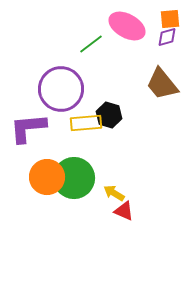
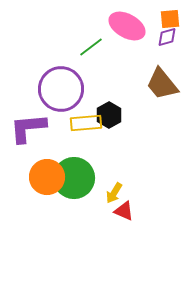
green line: moved 3 px down
black hexagon: rotated 15 degrees clockwise
yellow arrow: rotated 90 degrees counterclockwise
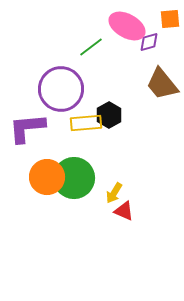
purple diamond: moved 18 px left, 5 px down
purple L-shape: moved 1 px left
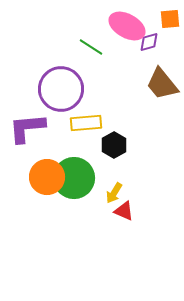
green line: rotated 70 degrees clockwise
black hexagon: moved 5 px right, 30 px down
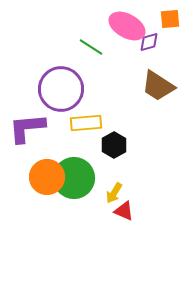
brown trapezoid: moved 4 px left, 2 px down; rotated 18 degrees counterclockwise
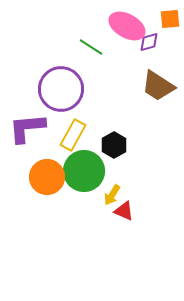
yellow rectangle: moved 13 px left, 12 px down; rotated 56 degrees counterclockwise
green circle: moved 10 px right, 7 px up
yellow arrow: moved 2 px left, 2 px down
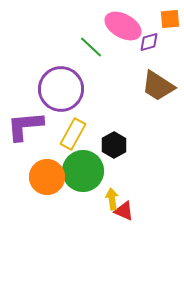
pink ellipse: moved 4 px left
green line: rotated 10 degrees clockwise
purple L-shape: moved 2 px left, 2 px up
yellow rectangle: moved 1 px up
green circle: moved 1 px left
yellow arrow: moved 4 px down; rotated 140 degrees clockwise
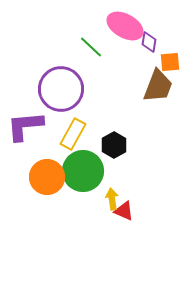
orange square: moved 43 px down
pink ellipse: moved 2 px right
purple diamond: rotated 65 degrees counterclockwise
brown trapezoid: rotated 102 degrees counterclockwise
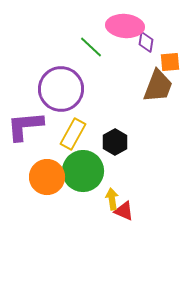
pink ellipse: rotated 24 degrees counterclockwise
purple diamond: moved 3 px left
black hexagon: moved 1 px right, 3 px up
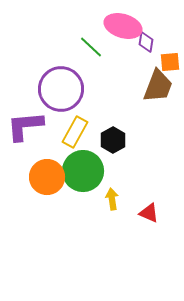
pink ellipse: moved 2 px left; rotated 12 degrees clockwise
yellow rectangle: moved 2 px right, 2 px up
black hexagon: moved 2 px left, 2 px up
red triangle: moved 25 px right, 2 px down
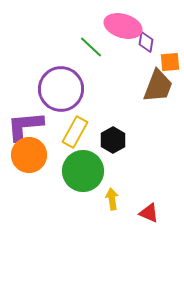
orange circle: moved 18 px left, 22 px up
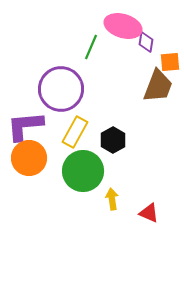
green line: rotated 70 degrees clockwise
orange circle: moved 3 px down
